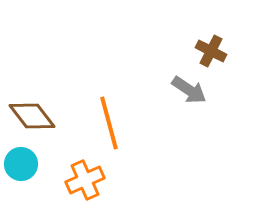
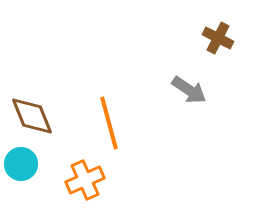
brown cross: moved 7 px right, 13 px up
brown diamond: rotated 15 degrees clockwise
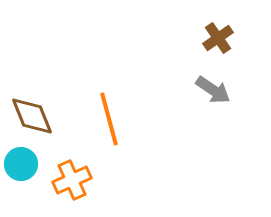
brown cross: rotated 28 degrees clockwise
gray arrow: moved 24 px right
orange line: moved 4 px up
orange cross: moved 13 px left
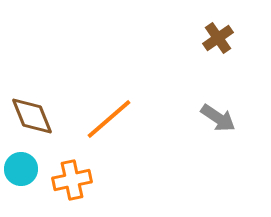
gray arrow: moved 5 px right, 28 px down
orange line: rotated 64 degrees clockwise
cyan circle: moved 5 px down
orange cross: rotated 12 degrees clockwise
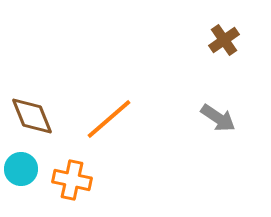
brown cross: moved 6 px right, 2 px down
orange cross: rotated 24 degrees clockwise
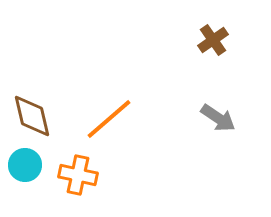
brown cross: moved 11 px left
brown diamond: rotated 9 degrees clockwise
cyan circle: moved 4 px right, 4 px up
orange cross: moved 6 px right, 5 px up
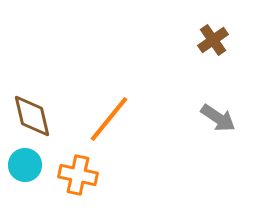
orange line: rotated 10 degrees counterclockwise
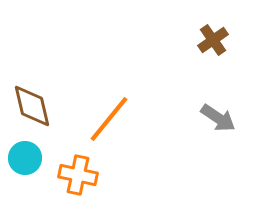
brown diamond: moved 10 px up
cyan circle: moved 7 px up
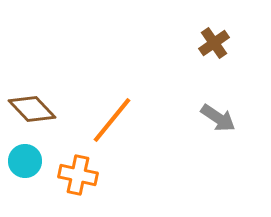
brown cross: moved 1 px right, 3 px down
brown diamond: moved 3 px down; rotated 30 degrees counterclockwise
orange line: moved 3 px right, 1 px down
cyan circle: moved 3 px down
